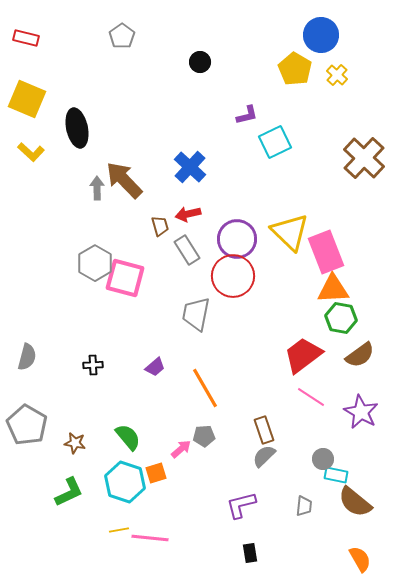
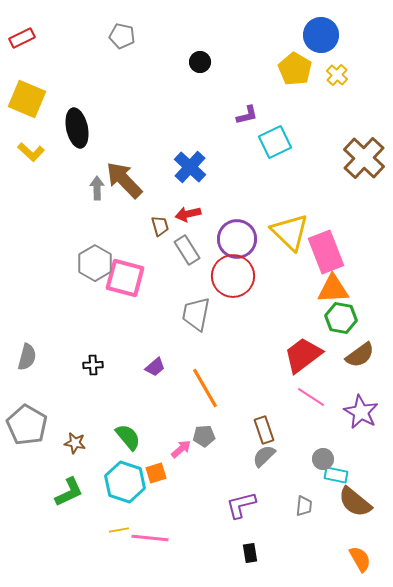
gray pentagon at (122, 36): rotated 25 degrees counterclockwise
red rectangle at (26, 38): moved 4 px left; rotated 40 degrees counterclockwise
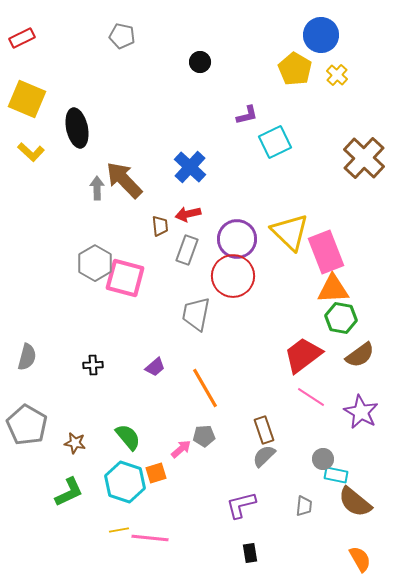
brown trapezoid at (160, 226): rotated 10 degrees clockwise
gray rectangle at (187, 250): rotated 52 degrees clockwise
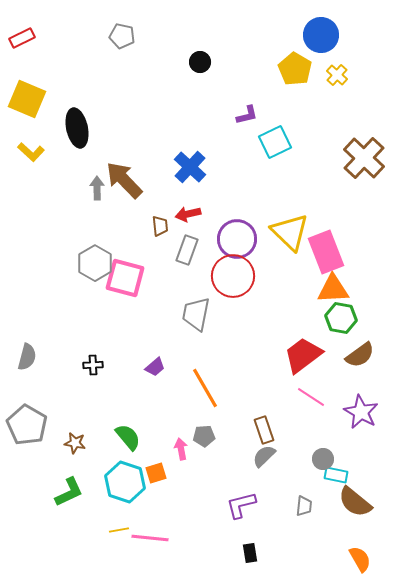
pink arrow at (181, 449): rotated 60 degrees counterclockwise
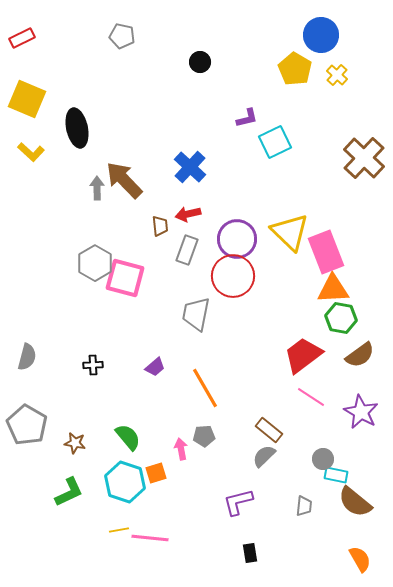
purple L-shape at (247, 115): moved 3 px down
brown rectangle at (264, 430): moved 5 px right; rotated 32 degrees counterclockwise
purple L-shape at (241, 505): moved 3 px left, 3 px up
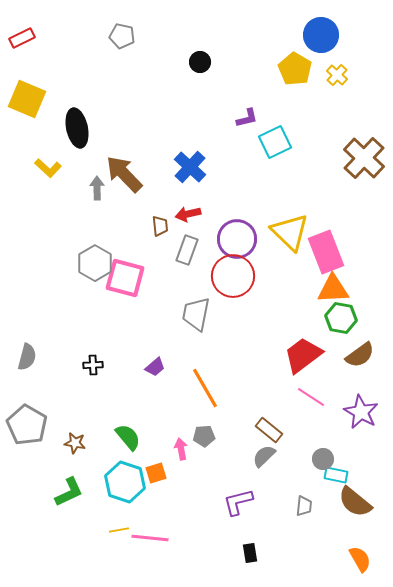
yellow L-shape at (31, 152): moved 17 px right, 16 px down
brown arrow at (124, 180): moved 6 px up
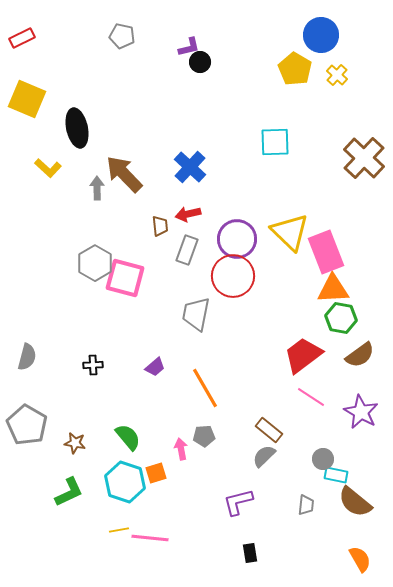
purple L-shape at (247, 118): moved 58 px left, 71 px up
cyan square at (275, 142): rotated 24 degrees clockwise
gray trapezoid at (304, 506): moved 2 px right, 1 px up
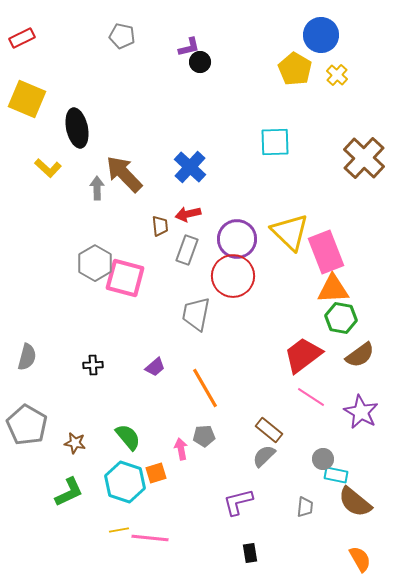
gray trapezoid at (306, 505): moved 1 px left, 2 px down
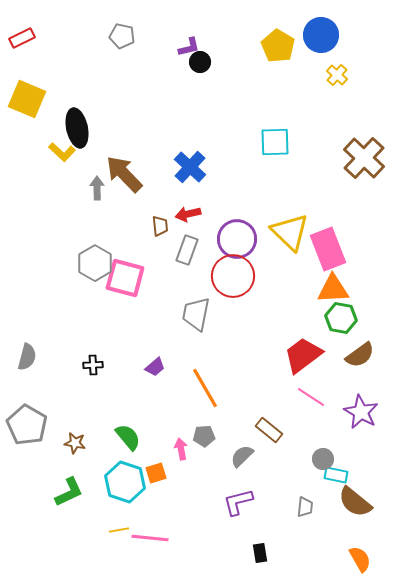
yellow pentagon at (295, 69): moved 17 px left, 23 px up
yellow L-shape at (48, 168): moved 14 px right, 16 px up
pink rectangle at (326, 252): moved 2 px right, 3 px up
gray semicircle at (264, 456): moved 22 px left
black rectangle at (250, 553): moved 10 px right
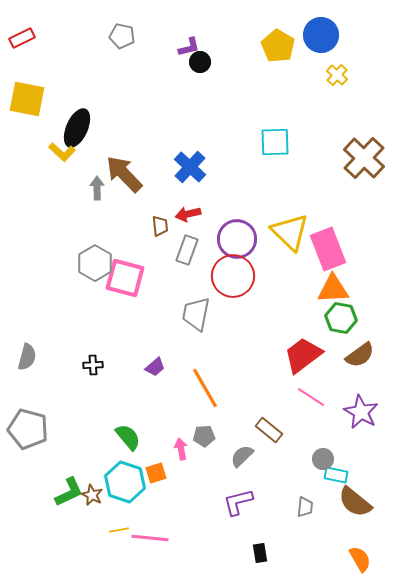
yellow square at (27, 99): rotated 12 degrees counterclockwise
black ellipse at (77, 128): rotated 36 degrees clockwise
gray pentagon at (27, 425): moved 1 px right, 4 px down; rotated 15 degrees counterclockwise
brown star at (75, 443): moved 17 px right, 52 px down; rotated 15 degrees clockwise
